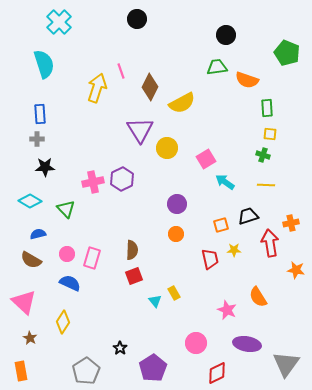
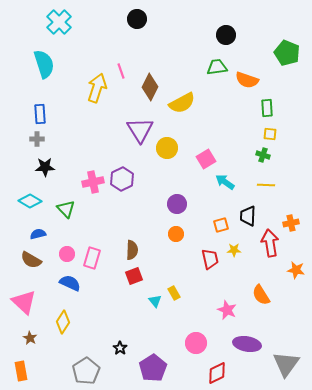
black trapezoid at (248, 216): rotated 70 degrees counterclockwise
orange semicircle at (258, 297): moved 3 px right, 2 px up
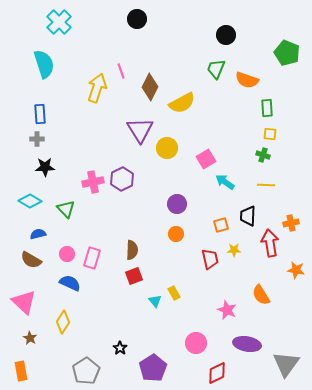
green trapezoid at (217, 67): moved 1 px left, 2 px down; rotated 60 degrees counterclockwise
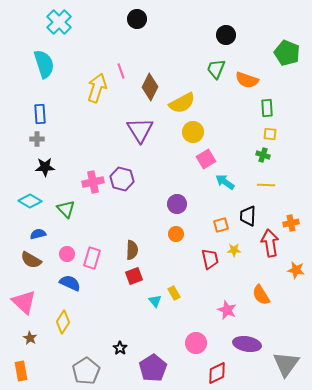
yellow circle at (167, 148): moved 26 px right, 16 px up
purple hexagon at (122, 179): rotated 20 degrees counterclockwise
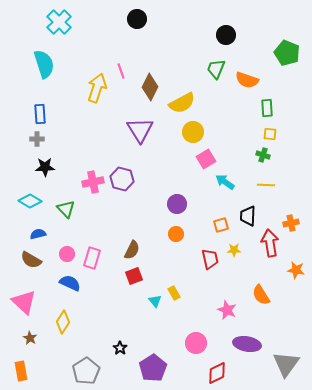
brown semicircle at (132, 250): rotated 24 degrees clockwise
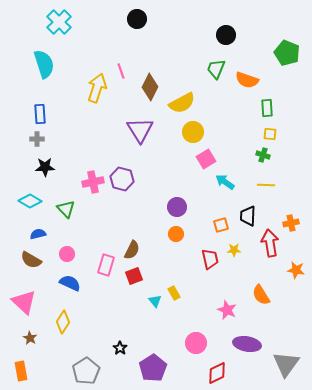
purple circle at (177, 204): moved 3 px down
pink rectangle at (92, 258): moved 14 px right, 7 px down
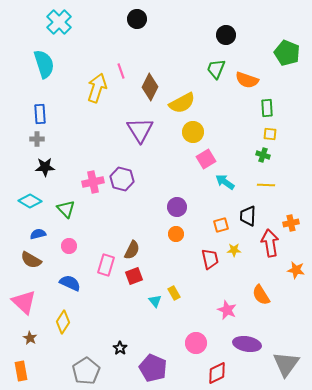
pink circle at (67, 254): moved 2 px right, 8 px up
purple pentagon at (153, 368): rotated 16 degrees counterclockwise
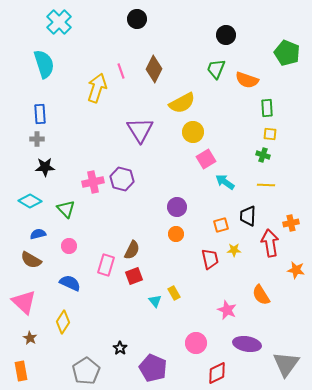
brown diamond at (150, 87): moved 4 px right, 18 px up
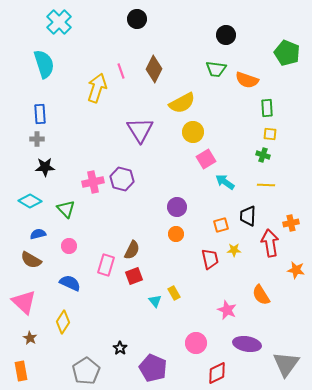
green trapezoid at (216, 69): rotated 105 degrees counterclockwise
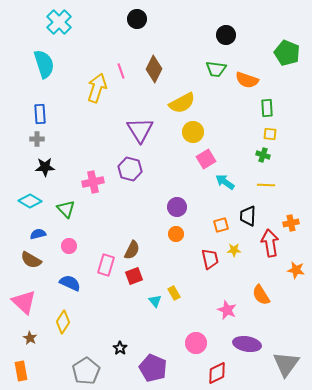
purple hexagon at (122, 179): moved 8 px right, 10 px up
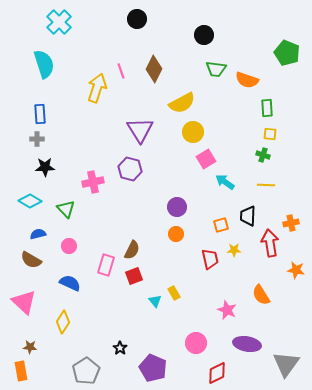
black circle at (226, 35): moved 22 px left
brown star at (30, 338): moved 9 px down; rotated 24 degrees counterclockwise
